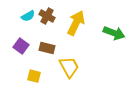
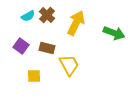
brown cross: moved 1 px up; rotated 14 degrees clockwise
yellow trapezoid: moved 2 px up
yellow square: rotated 16 degrees counterclockwise
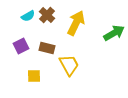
green arrow: rotated 50 degrees counterclockwise
purple square: rotated 28 degrees clockwise
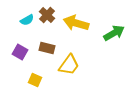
cyan semicircle: moved 1 px left, 4 px down
yellow arrow: rotated 100 degrees counterclockwise
purple square: moved 1 px left, 6 px down; rotated 35 degrees counterclockwise
yellow trapezoid: rotated 65 degrees clockwise
yellow square: moved 1 px right, 4 px down; rotated 24 degrees clockwise
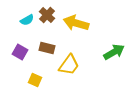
green arrow: moved 19 px down
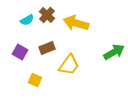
brown rectangle: rotated 35 degrees counterclockwise
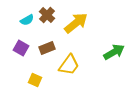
yellow arrow: rotated 125 degrees clockwise
purple square: moved 1 px right, 4 px up
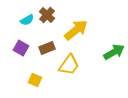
yellow arrow: moved 7 px down
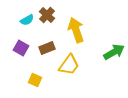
yellow arrow: rotated 70 degrees counterclockwise
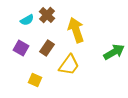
brown rectangle: rotated 35 degrees counterclockwise
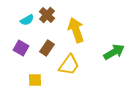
yellow square: rotated 24 degrees counterclockwise
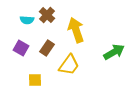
cyan semicircle: rotated 32 degrees clockwise
